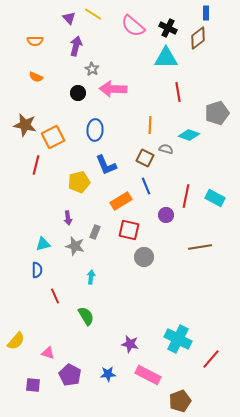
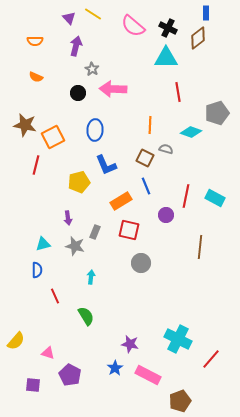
cyan diamond at (189, 135): moved 2 px right, 3 px up
brown line at (200, 247): rotated 75 degrees counterclockwise
gray circle at (144, 257): moved 3 px left, 6 px down
blue star at (108, 374): moved 7 px right, 6 px up; rotated 28 degrees counterclockwise
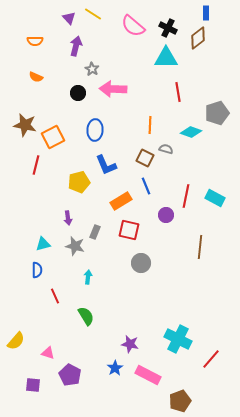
cyan arrow at (91, 277): moved 3 px left
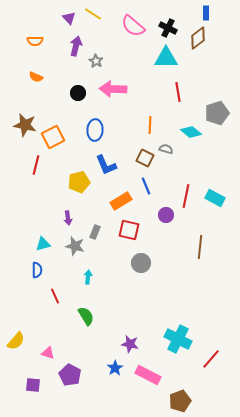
gray star at (92, 69): moved 4 px right, 8 px up
cyan diamond at (191, 132): rotated 20 degrees clockwise
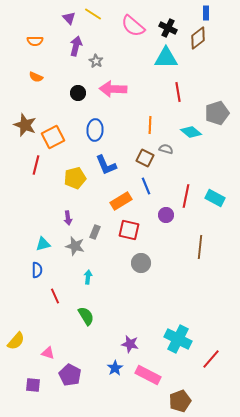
brown star at (25, 125): rotated 10 degrees clockwise
yellow pentagon at (79, 182): moved 4 px left, 4 px up
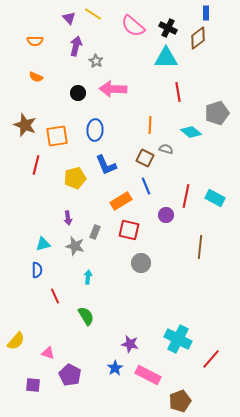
orange square at (53, 137): moved 4 px right, 1 px up; rotated 20 degrees clockwise
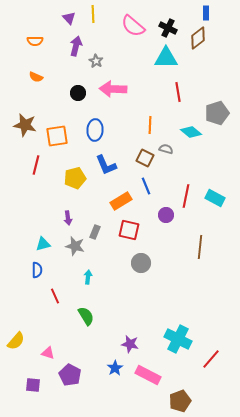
yellow line at (93, 14): rotated 54 degrees clockwise
brown star at (25, 125): rotated 10 degrees counterclockwise
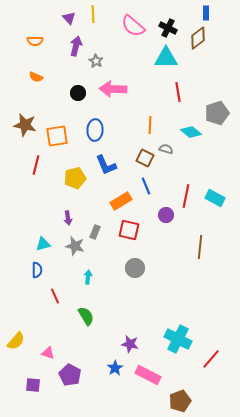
gray circle at (141, 263): moved 6 px left, 5 px down
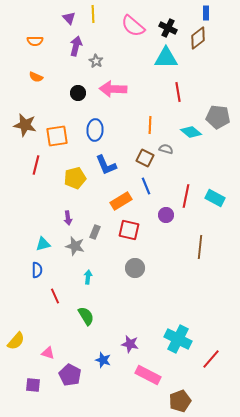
gray pentagon at (217, 113): moved 1 px right, 4 px down; rotated 25 degrees clockwise
blue star at (115, 368): moved 12 px left, 8 px up; rotated 21 degrees counterclockwise
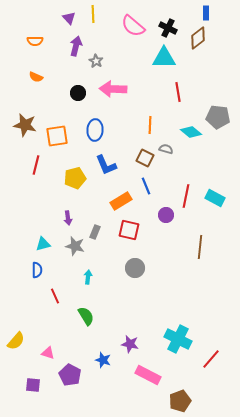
cyan triangle at (166, 58): moved 2 px left
